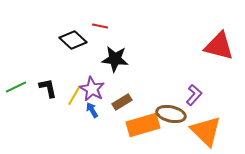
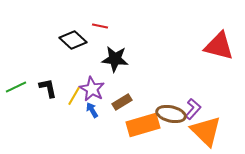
purple L-shape: moved 1 px left, 14 px down
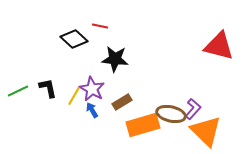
black diamond: moved 1 px right, 1 px up
green line: moved 2 px right, 4 px down
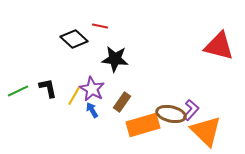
brown rectangle: rotated 24 degrees counterclockwise
purple L-shape: moved 2 px left, 1 px down
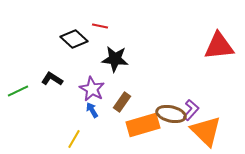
red triangle: rotated 20 degrees counterclockwise
black L-shape: moved 4 px right, 9 px up; rotated 45 degrees counterclockwise
yellow line: moved 43 px down
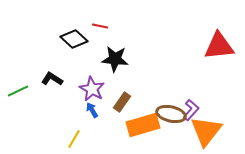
orange triangle: rotated 24 degrees clockwise
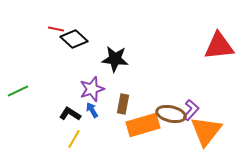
red line: moved 44 px left, 3 px down
black L-shape: moved 18 px right, 35 px down
purple star: rotated 25 degrees clockwise
brown rectangle: moved 1 px right, 2 px down; rotated 24 degrees counterclockwise
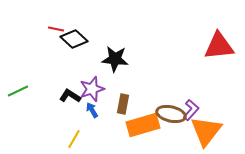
black L-shape: moved 18 px up
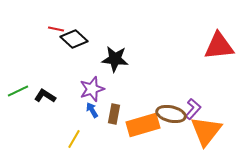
black L-shape: moved 25 px left
brown rectangle: moved 9 px left, 10 px down
purple L-shape: moved 2 px right, 1 px up
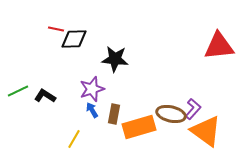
black diamond: rotated 44 degrees counterclockwise
orange rectangle: moved 4 px left, 2 px down
orange triangle: rotated 32 degrees counterclockwise
